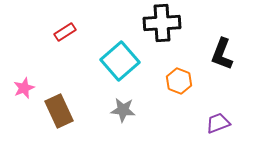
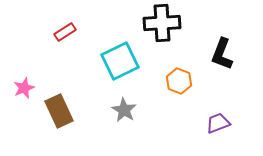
cyan square: rotated 15 degrees clockwise
gray star: moved 1 px right; rotated 25 degrees clockwise
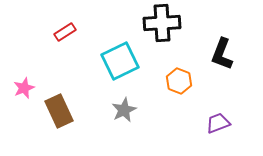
gray star: rotated 15 degrees clockwise
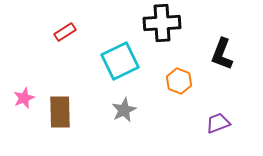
pink star: moved 10 px down
brown rectangle: moved 1 px right, 1 px down; rotated 24 degrees clockwise
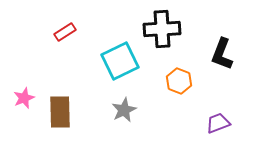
black cross: moved 6 px down
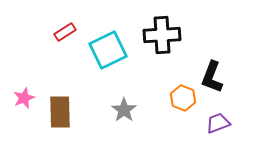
black cross: moved 6 px down
black L-shape: moved 10 px left, 23 px down
cyan square: moved 12 px left, 11 px up
orange hexagon: moved 4 px right, 17 px down
gray star: rotated 10 degrees counterclockwise
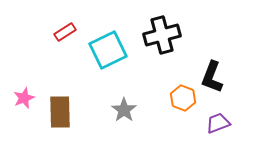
black cross: rotated 12 degrees counterclockwise
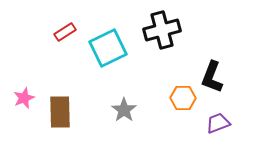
black cross: moved 5 px up
cyan square: moved 2 px up
orange hexagon: rotated 20 degrees counterclockwise
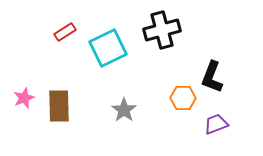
brown rectangle: moved 1 px left, 6 px up
purple trapezoid: moved 2 px left, 1 px down
